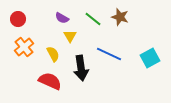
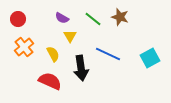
blue line: moved 1 px left
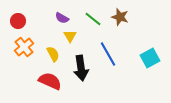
red circle: moved 2 px down
blue line: rotated 35 degrees clockwise
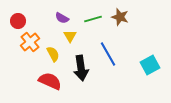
green line: rotated 54 degrees counterclockwise
orange cross: moved 6 px right, 5 px up
cyan square: moved 7 px down
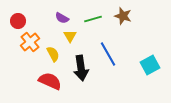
brown star: moved 3 px right, 1 px up
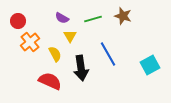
yellow semicircle: moved 2 px right
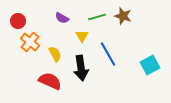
green line: moved 4 px right, 2 px up
yellow triangle: moved 12 px right
orange cross: rotated 12 degrees counterclockwise
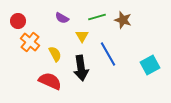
brown star: moved 4 px down
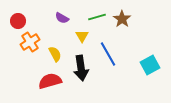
brown star: moved 1 px left, 1 px up; rotated 18 degrees clockwise
orange cross: rotated 18 degrees clockwise
red semicircle: rotated 40 degrees counterclockwise
